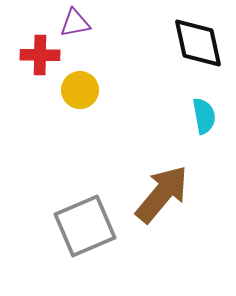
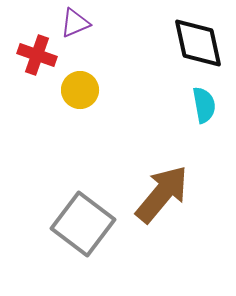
purple triangle: rotated 12 degrees counterclockwise
red cross: moved 3 px left; rotated 18 degrees clockwise
cyan semicircle: moved 11 px up
gray square: moved 2 px left, 2 px up; rotated 30 degrees counterclockwise
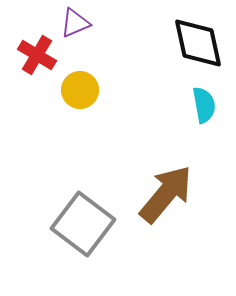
red cross: rotated 12 degrees clockwise
brown arrow: moved 4 px right
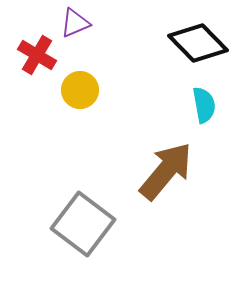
black diamond: rotated 32 degrees counterclockwise
brown arrow: moved 23 px up
